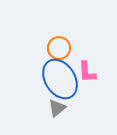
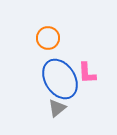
orange circle: moved 11 px left, 10 px up
pink L-shape: moved 1 px down
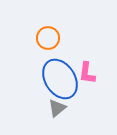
pink L-shape: rotated 10 degrees clockwise
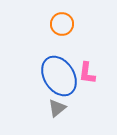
orange circle: moved 14 px right, 14 px up
blue ellipse: moved 1 px left, 3 px up
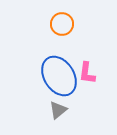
gray triangle: moved 1 px right, 2 px down
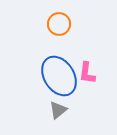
orange circle: moved 3 px left
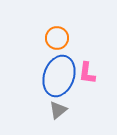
orange circle: moved 2 px left, 14 px down
blue ellipse: rotated 51 degrees clockwise
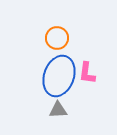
gray triangle: rotated 36 degrees clockwise
